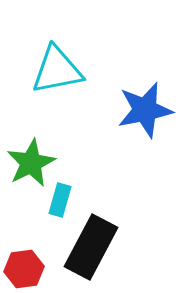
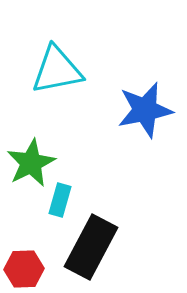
red hexagon: rotated 6 degrees clockwise
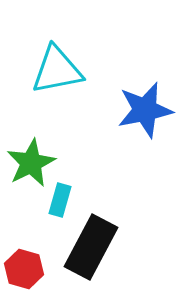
red hexagon: rotated 18 degrees clockwise
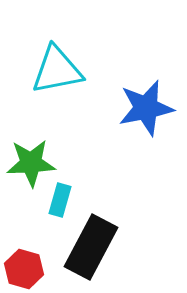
blue star: moved 1 px right, 2 px up
green star: rotated 24 degrees clockwise
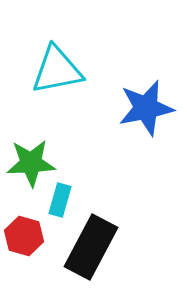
red hexagon: moved 33 px up
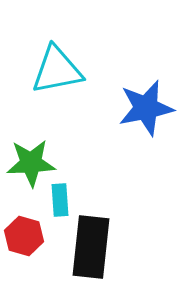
cyan rectangle: rotated 20 degrees counterclockwise
black rectangle: rotated 22 degrees counterclockwise
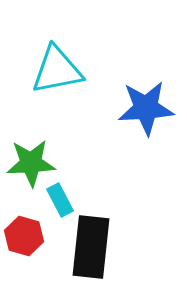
blue star: rotated 8 degrees clockwise
cyan rectangle: rotated 24 degrees counterclockwise
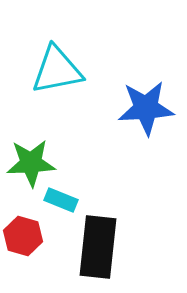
cyan rectangle: moved 1 px right; rotated 40 degrees counterclockwise
red hexagon: moved 1 px left
black rectangle: moved 7 px right
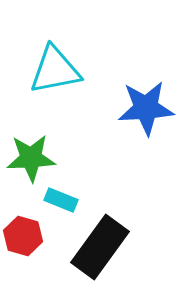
cyan triangle: moved 2 px left
green star: moved 5 px up
black rectangle: moved 2 px right; rotated 30 degrees clockwise
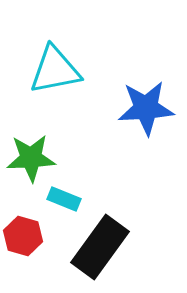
cyan rectangle: moved 3 px right, 1 px up
